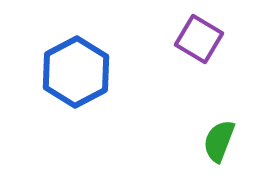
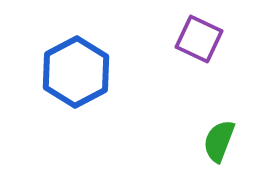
purple square: rotated 6 degrees counterclockwise
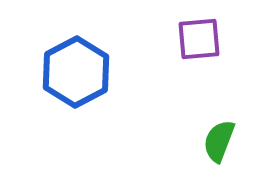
purple square: rotated 30 degrees counterclockwise
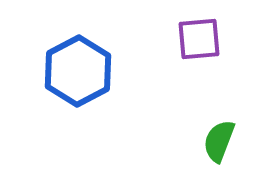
blue hexagon: moved 2 px right, 1 px up
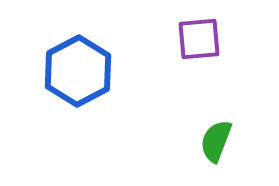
green semicircle: moved 3 px left
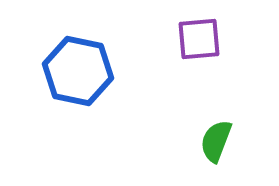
blue hexagon: rotated 20 degrees counterclockwise
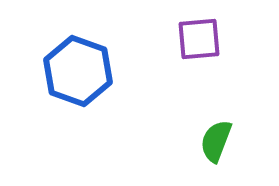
blue hexagon: rotated 8 degrees clockwise
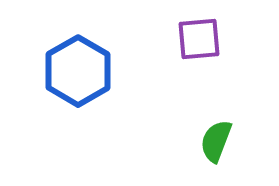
blue hexagon: rotated 10 degrees clockwise
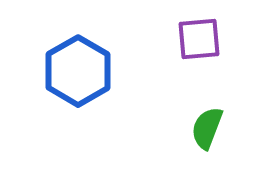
green semicircle: moved 9 px left, 13 px up
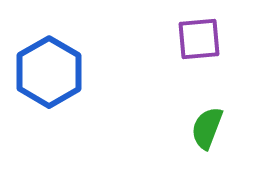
blue hexagon: moved 29 px left, 1 px down
